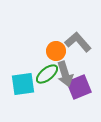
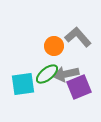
gray L-shape: moved 5 px up
orange circle: moved 2 px left, 5 px up
gray arrow: moved 1 px right; rotated 95 degrees clockwise
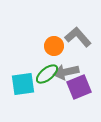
gray arrow: moved 2 px up
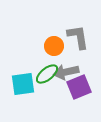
gray L-shape: rotated 32 degrees clockwise
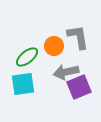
green ellipse: moved 20 px left, 17 px up
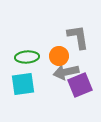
orange circle: moved 5 px right, 10 px down
green ellipse: rotated 35 degrees clockwise
purple square: moved 1 px right, 2 px up
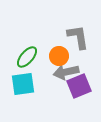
green ellipse: rotated 45 degrees counterclockwise
purple square: moved 1 px left, 1 px down
